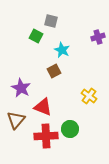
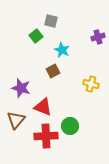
green square: rotated 24 degrees clockwise
brown square: moved 1 px left
purple star: rotated 12 degrees counterclockwise
yellow cross: moved 2 px right, 12 px up; rotated 21 degrees counterclockwise
green circle: moved 3 px up
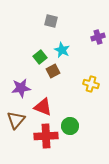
green square: moved 4 px right, 21 px down
purple star: rotated 24 degrees counterclockwise
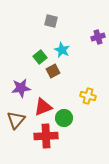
yellow cross: moved 3 px left, 12 px down
red triangle: rotated 42 degrees counterclockwise
green circle: moved 6 px left, 8 px up
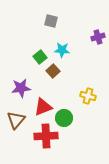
cyan star: rotated 21 degrees counterclockwise
brown square: rotated 16 degrees counterclockwise
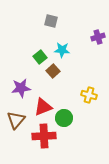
yellow cross: moved 1 px right, 1 px up
red cross: moved 2 px left
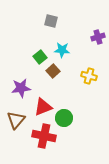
yellow cross: moved 19 px up
red cross: rotated 15 degrees clockwise
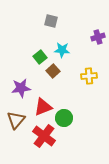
yellow cross: rotated 21 degrees counterclockwise
red cross: rotated 25 degrees clockwise
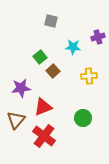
cyan star: moved 11 px right, 3 px up
green circle: moved 19 px right
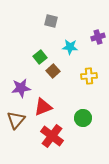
cyan star: moved 3 px left
red cross: moved 8 px right
